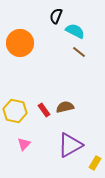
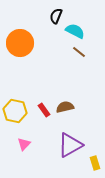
yellow rectangle: rotated 48 degrees counterclockwise
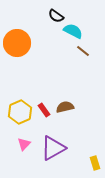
black semicircle: rotated 77 degrees counterclockwise
cyan semicircle: moved 2 px left
orange circle: moved 3 px left
brown line: moved 4 px right, 1 px up
yellow hexagon: moved 5 px right, 1 px down; rotated 25 degrees clockwise
purple triangle: moved 17 px left, 3 px down
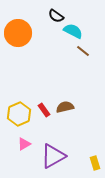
orange circle: moved 1 px right, 10 px up
yellow hexagon: moved 1 px left, 2 px down
pink triangle: rotated 16 degrees clockwise
purple triangle: moved 8 px down
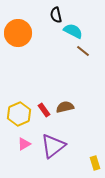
black semicircle: moved 1 px up; rotated 42 degrees clockwise
purple triangle: moved 10 px up; rotated 8 degrees counterclockwise
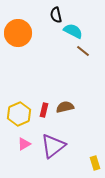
red rectangle: rotated 48 degrees clockwise
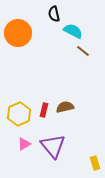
black semicircle: moved 2 px left, 1 px up
purple triangle: rotated 32 degrees counterclockwise
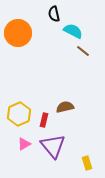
red rectangle: moved 10 px down
yellow rectangle: moved 8 px left
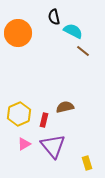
black semicircle: moved 3 px down
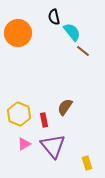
cyan semicircle: moved 1 px left, 1 px down; rotated 24 degrees clockwise
brown semicircle: rotated 42 degrees counterclockwise
yellow hexagon: rotated 15 degrees counterclockwise
red rectangle: rotated 24 degrees counterclockwise
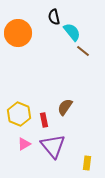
yellow rectangle: rotated 24 degrees clockwise
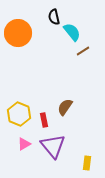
brown line: rotated 72 degrees counterclockwise
